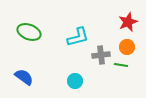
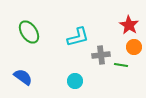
red star: moved 1 px right, 3 px down; rotated 18 degrees counterclockwise
green ellipse: rotated 35 degrees clockwise
orange circle: moved 7 px right
blue semicircle: moved 1 px left
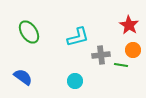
orange circle: moved 1 px left, 3 px down
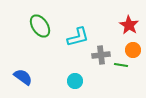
green ellipse: moved 11 px right, 6 px up
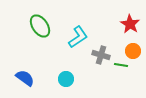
red star: moved 1 px right, 1 px up
cyan L-shape: rotated 20 degrees counterclockwise
orange circle: moved 1 px down
gray cross: rotated 24 degrees clockwise
blue semicircle: moved 2 px right, 1 px down
cyan circle: moved 9 px left, 2 px up
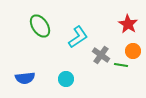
red star: moved 2 px left
gray cross: rotated 18 degrees clockwise
blue semicircle: rotated 138 degrees clockwise
